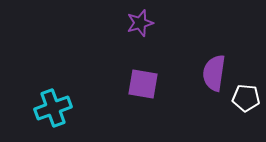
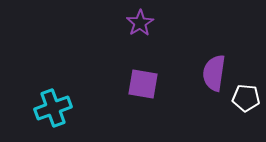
purple star: rotated 16 degrees counterclockwise
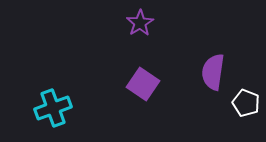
purple semicircle: moved 1 px left, 1 px up
purple square: rotated 24 degrees clockwise
white pentagon: moved 5 px down; rotated 16 degrees clockwise
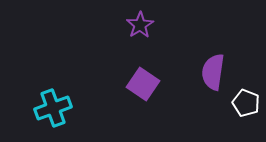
purple star: moved 2 px down
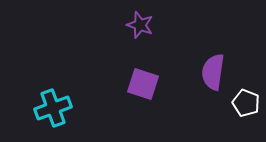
purple star: rotated 20 degrees counterclockwise
purple square: rotated 16 degrees counterclockwise
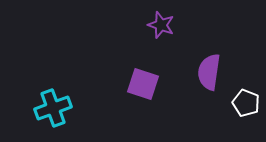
purple star: moved 21 px right
purple semicircle: moved 4 px left
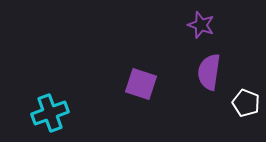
purple star: moved 40 px right
purple square: moved 2 px left
cyan cross: moved 3 px left, 5 px down
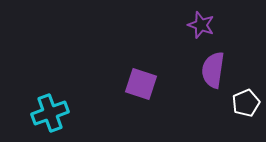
purple semicircle: moved 4 px right, 2 px up
white pentagon: rotated 28 degrees clockwise
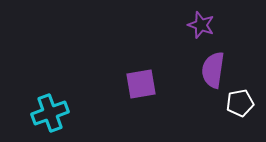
purple square: rotated 28 degrees counterclockwise
white pentagon: moved 6 px left; rotated 12 degrees clockwise
